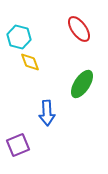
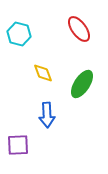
cyan hexagon: moved 3 px up
yellow diamond: moved 13 px right, 11 px down
blue arrow: moved 2 px down
purple square: rotated 20 degrees clockwise
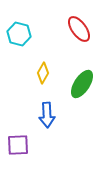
yellow diamond: rotated 50 degrees clockwise
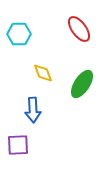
cyan hexagon: rotated 15 degrees counterclockwise
yellow diamond: rotated 50 degrees counterclockwise
blue arrow: moved 14 px left, 5 px up
